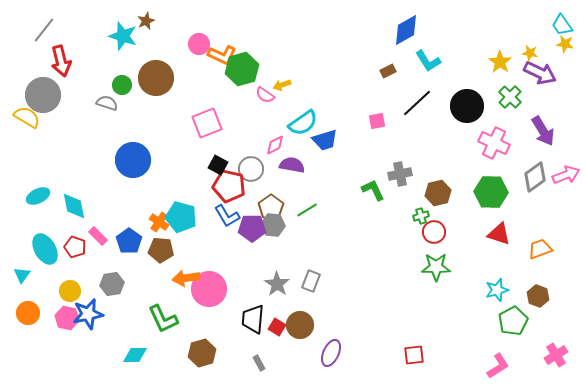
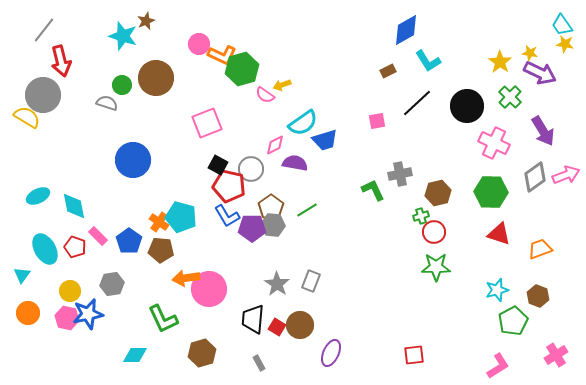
purple semicircle at (292, 165): moved 3 px right, 2 px up
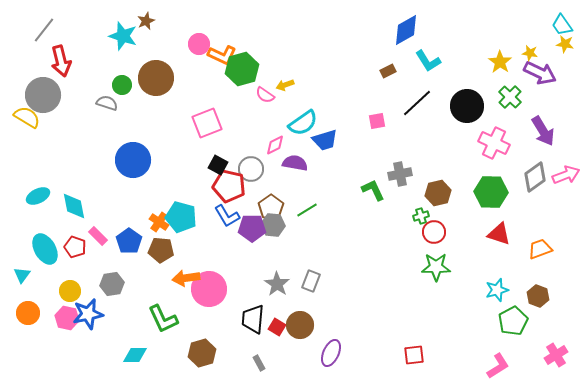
yellow arrow at (282, 85): moved 3 px right
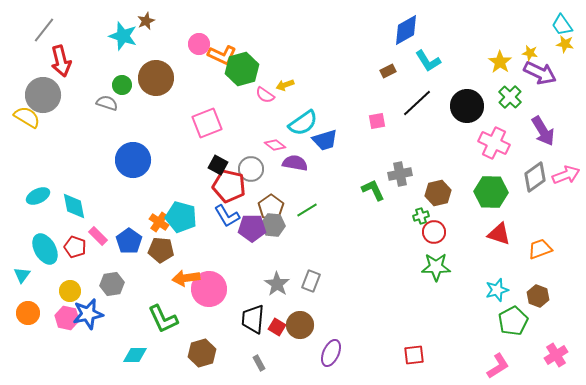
pink diamond at (275, 145): rotated 65 degrees clockwise
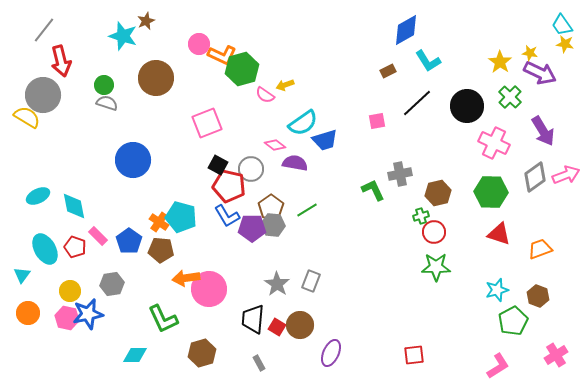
green circle at (122, 85): moved 18 px left
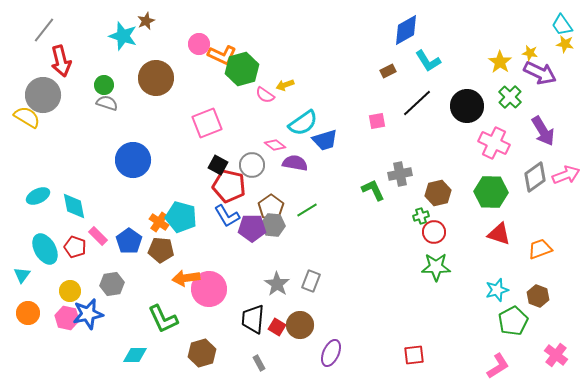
gray circle at (251, 169): moved 1 px right, 4 px up
pink cross at (556, 355): rotated 20 degrees counterclockwise
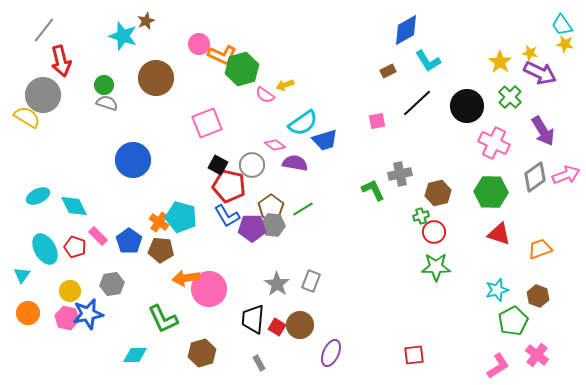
cyan diamond at (74, 206): rotated 16 degrees counterclockwise
green line at (307, 210): moved 4 px left, 1 px up
pink cross at (556, 355): moved 19 px left
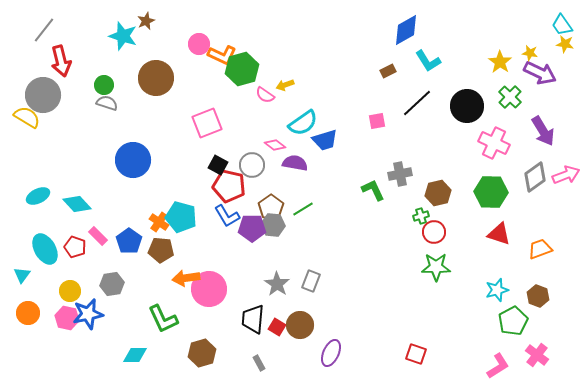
cyan diamond at (74, 206): moved 3 px right, 2 px up; rotated 16 degrees counterclockwise
red square at (414, 355): moved 2 px right, 1 px up; rotated 25 degrees clockwise
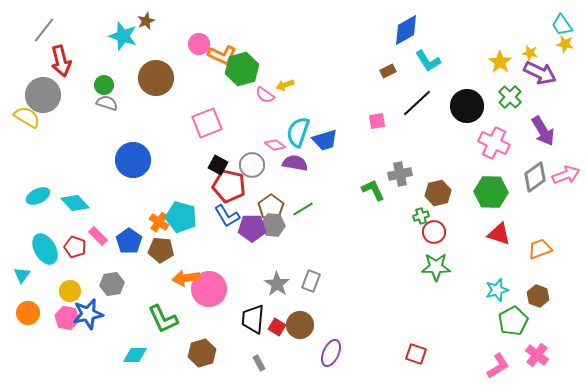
cyan semicircle at (303, 123): moved 5 px left, 9 px down; rotated 144 degrees clockwise
cyan diamond at (77, 204): moved 2 px left, 1 px up
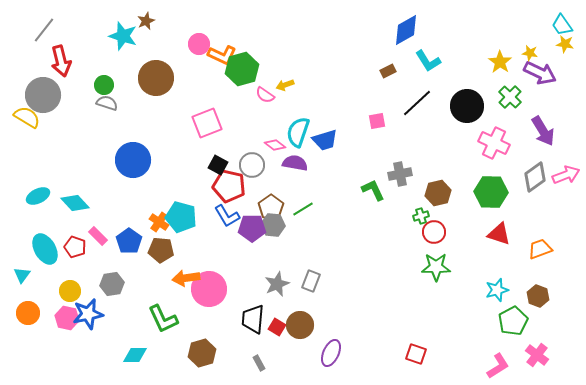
gray star at (277, 284): rotated 15 degrees clockwise
